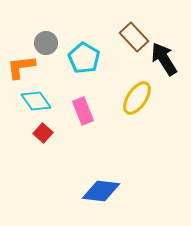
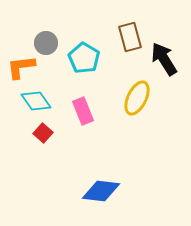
brown rectangle: moved 4 px left; rotated 28 degrees clockwise
yellow ellipse: rotated 8 degrees counterclockwise
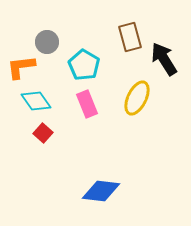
gray circle: moved 1 px right, 1 px up
cyan pentagon: moved 7 px down
pink rectangle: moved 4 px right, 7 px up
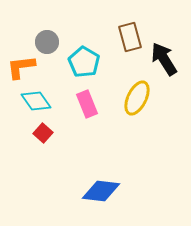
cyan pentagon: moved 3 px up
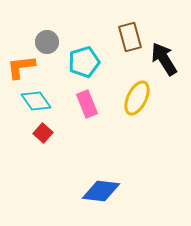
cyan pentagon: rotated 24 degrees clockwise
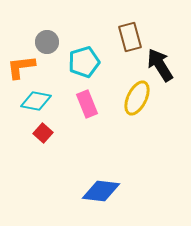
black arrow: moved 4 px left, 6 px down
cyan diamond: rotated 44 degrees counterclockwise
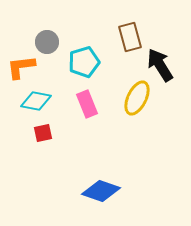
red square: rotated 36 degrees clockwise
blue diamond: rotated 12 degrees clockwise
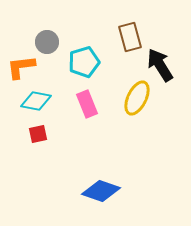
red square: moved 5 px left, 1 px down
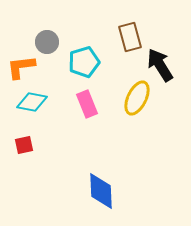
cyan diamond: moved 4 px left, 1 px down
red square: moved 14 px left, 11 px down
blue diamond: rotated 69 degrees clockwise
